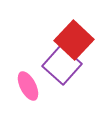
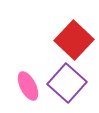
purple square: moved 5 px right, 18 px down
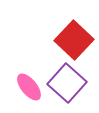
pink ellipse: moved 1 px right, 1 px down; rotated 12 degrees counterclockwise
